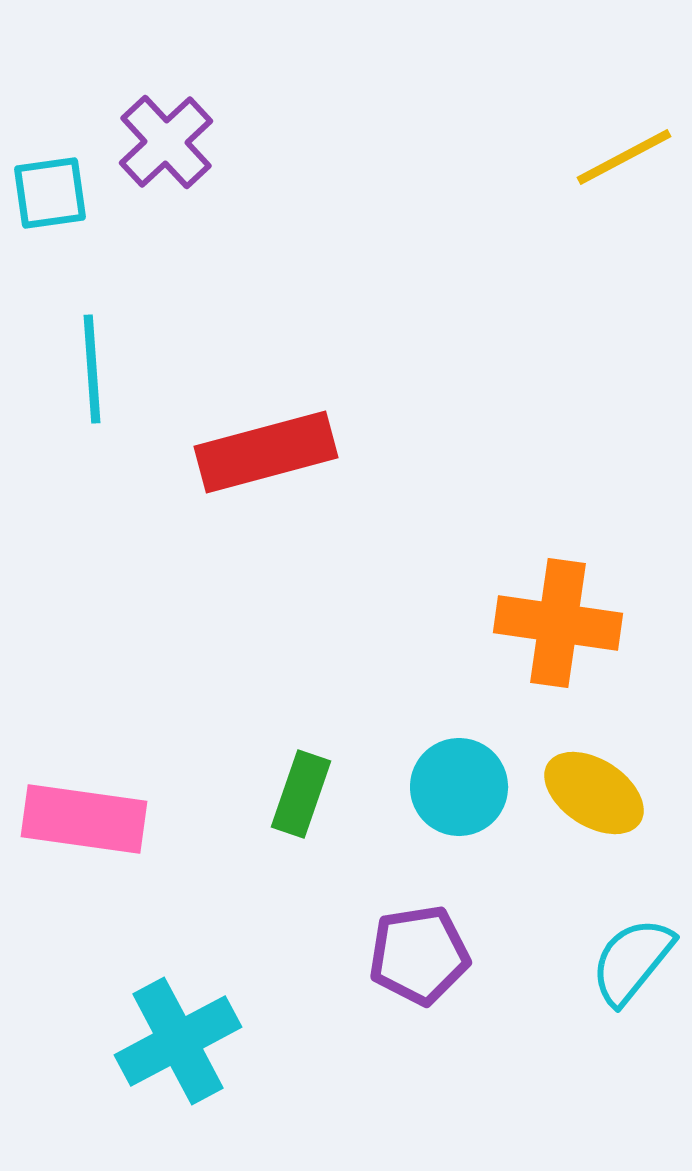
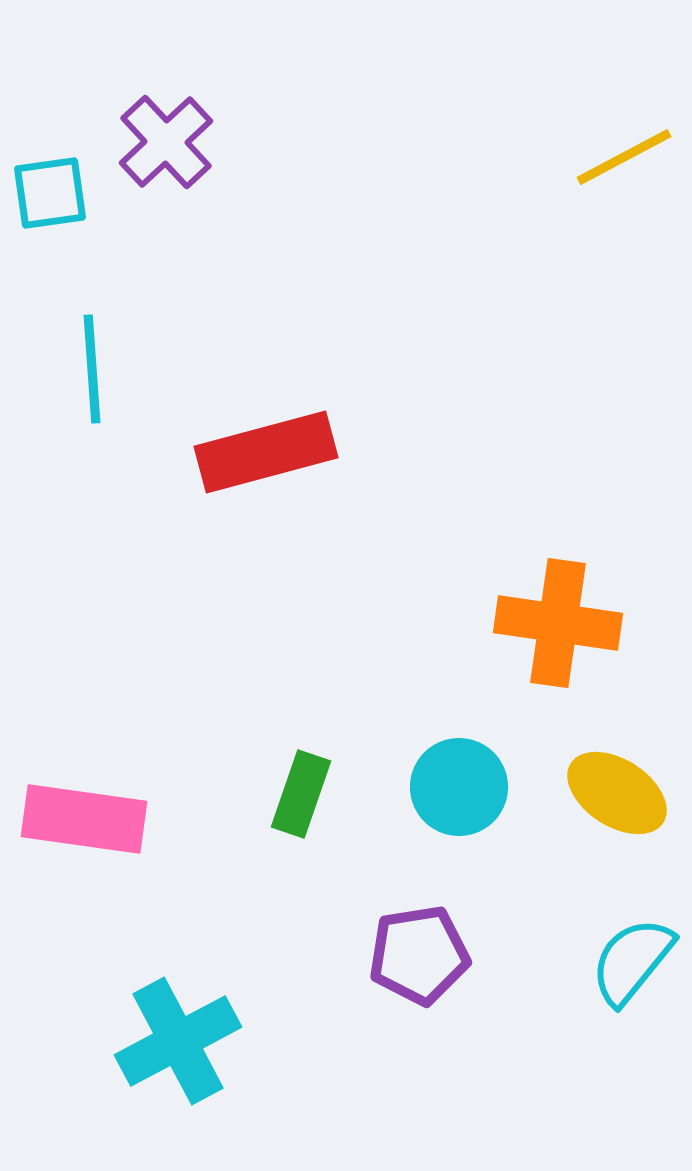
yellow ellipse: moved 23 px right
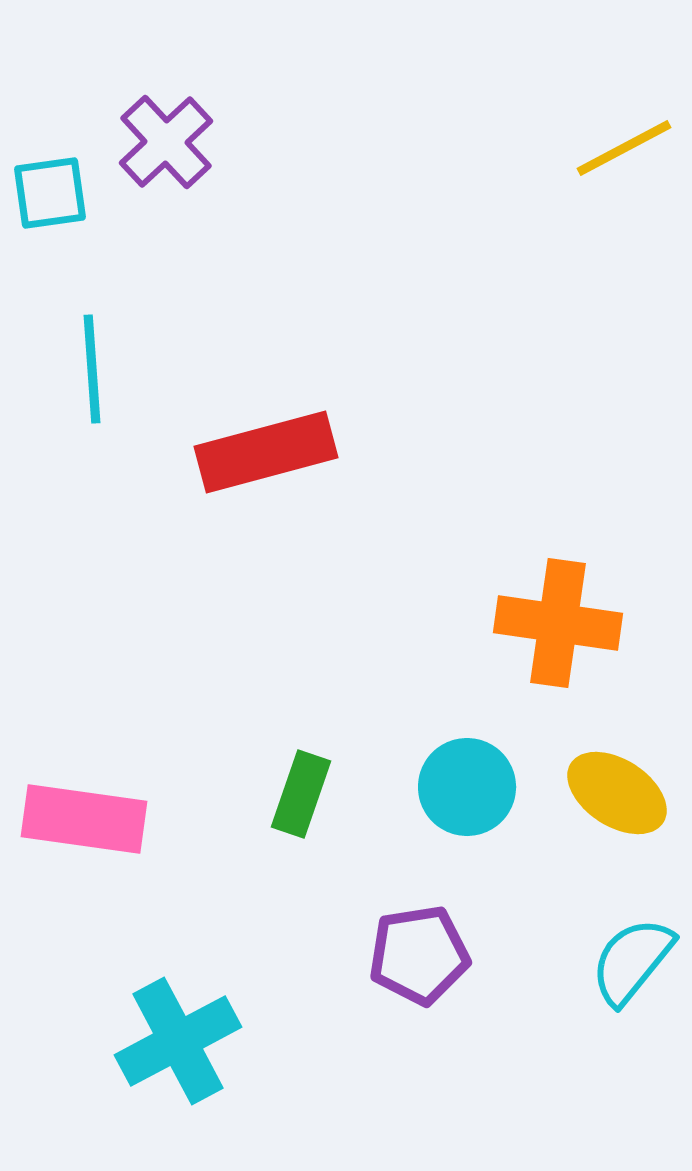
yellow line: moved 9 px up
cyan circle: moved 8 px right
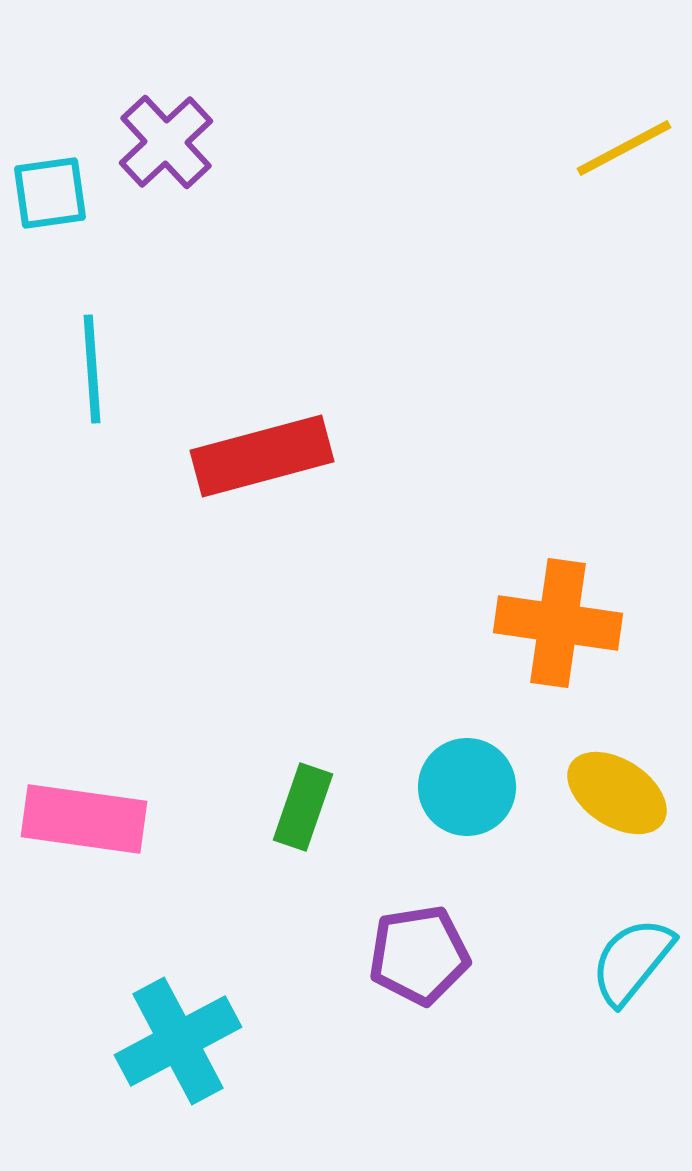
red rectangle: moved 4 px left, 4 px down
green rectangle: moved 2 px right, 13 px down
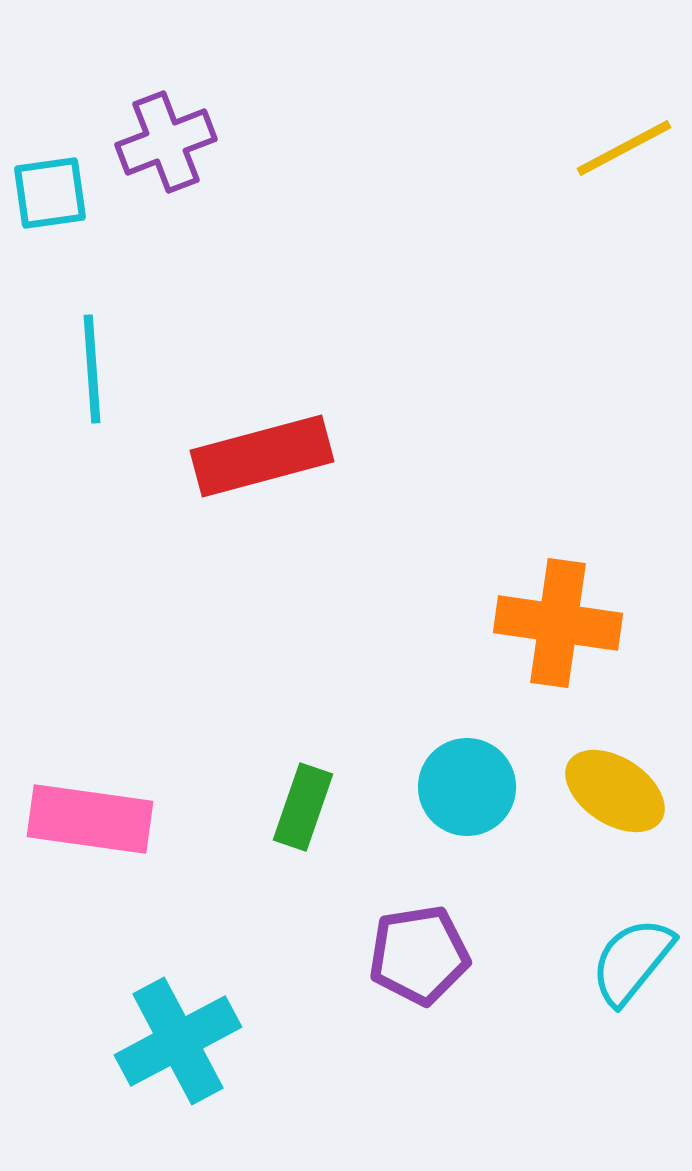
purple cross: rotated 22 degrees clockwise
yellow ellipse: moved 2 px left, 2 px up
pink rectangle: moved 6 px right
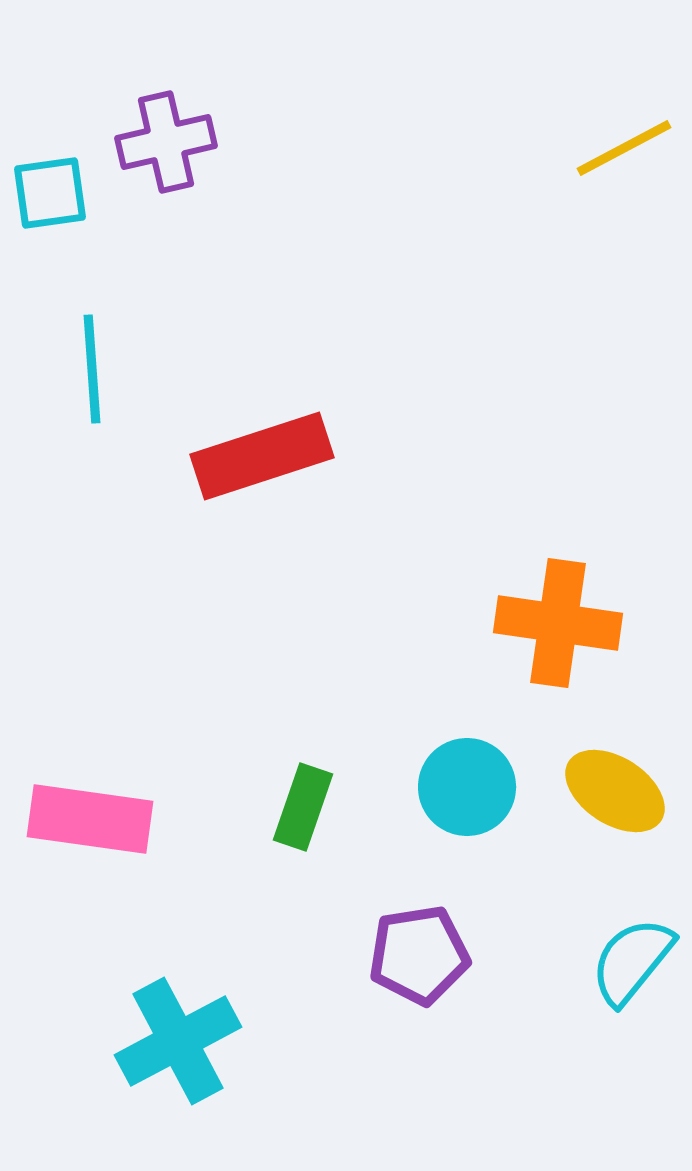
purple cross: rotated 8 degrees clockwise
red rectangle: rotated 3 degrees counterclockwise
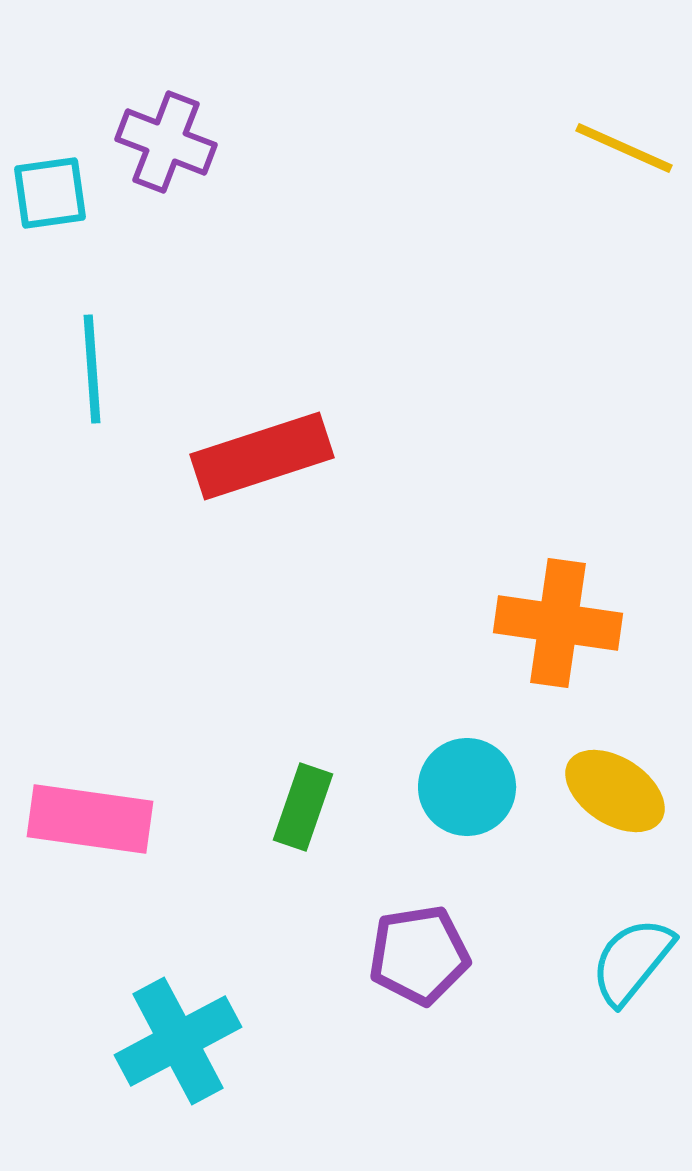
purple cross: rotated 34 degrees clockwise
yellow line: rotated 52 degrees clockwise
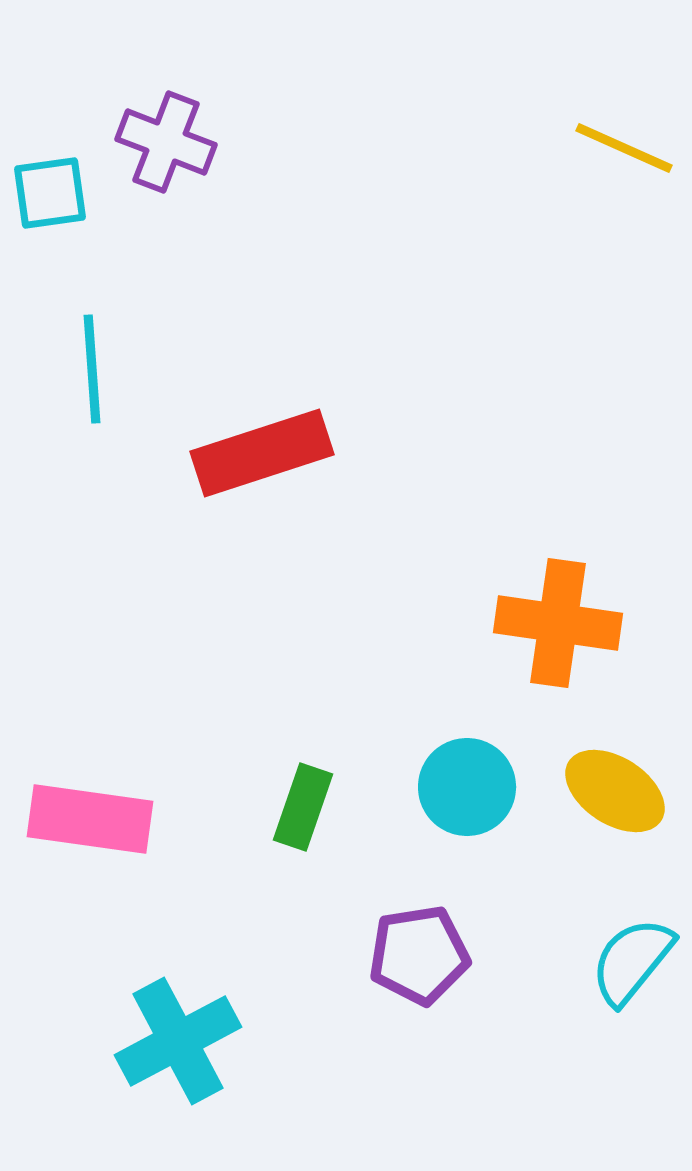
red rectangle: moved 3 px up
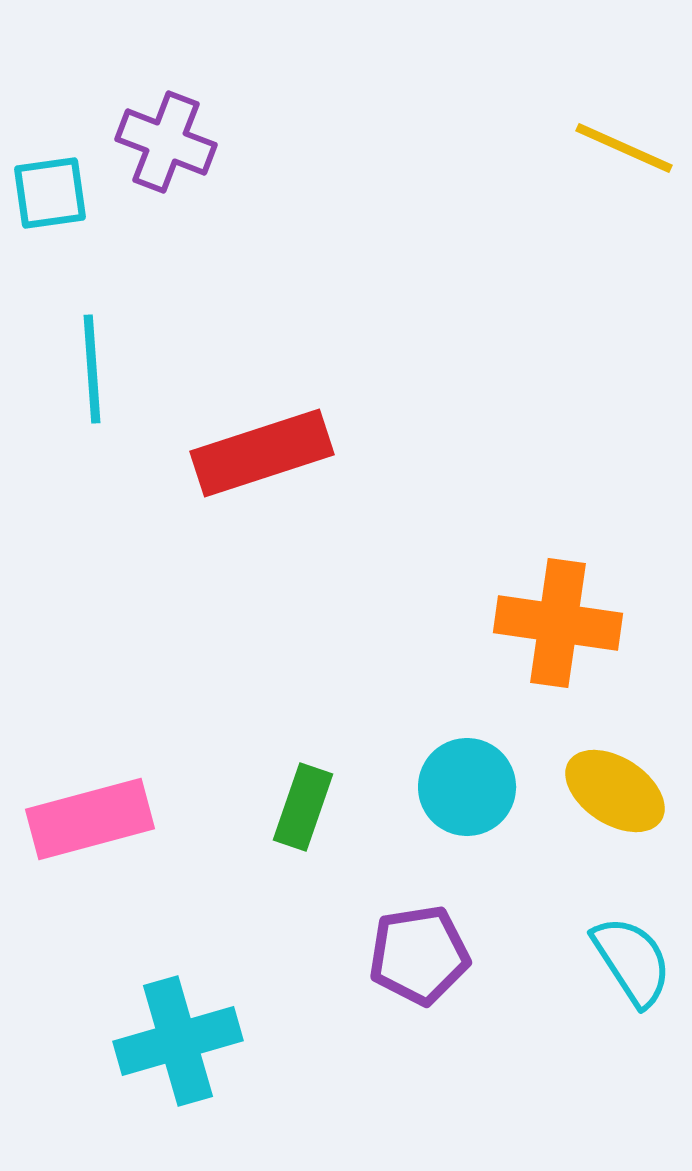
pink rectangle: rotated 23 degrees counterclockwise
cyan semicircle: rotated 108 degrees clockwise
cyan cross: rotated 12 degrees clockwise
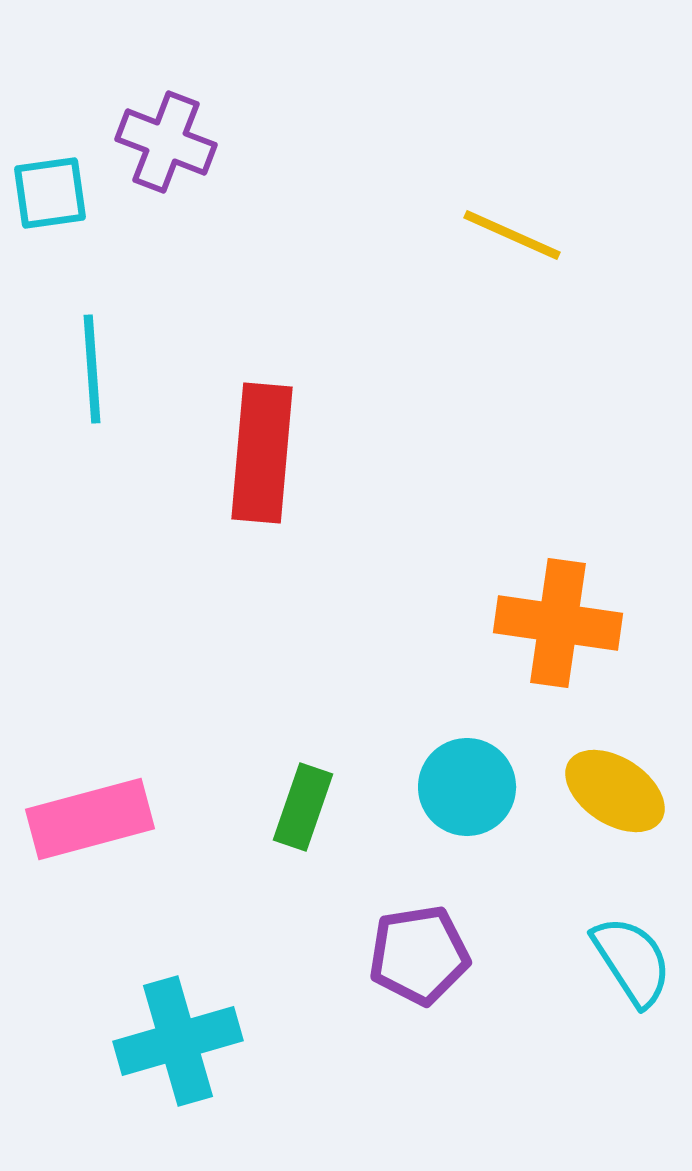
yellow line: moved 112 px left, 87 px down
red rectangle: rotated 67 degrees counterclockwise
